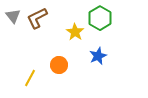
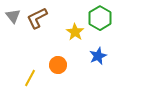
orange circle: moved 1 px left
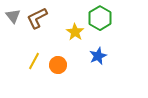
yellow line: moved 4 px right, 17 px up
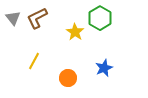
gray triangle: moved 2 px down
blue star: moved 6 px right, 12 px down
orange circle: moved 10 px right, 13 px down
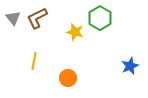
yellow star: rotated 18 degrees counterclockwise
yellow line: rotated 18 degrees counterclockwise
blue star: moved 26 px right, 2 px up
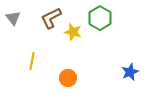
brown L-shape: moved 14 px right
yellow star: moved 2 px left
yellow line: moved 2 px left
blue star: moved 6 px down
